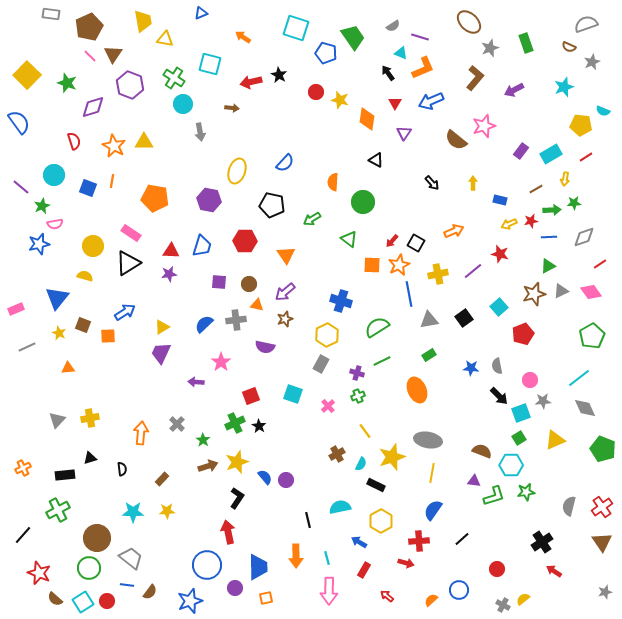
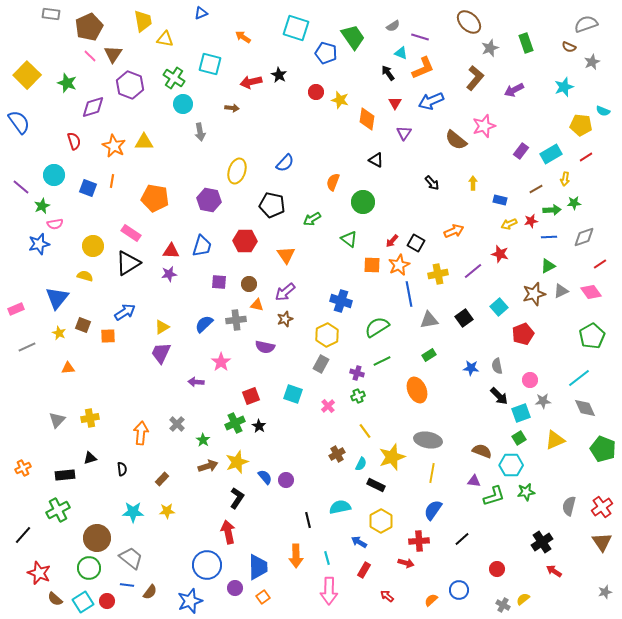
orange semicircle at (333, 182): rotated 18 degrees clockwise
orange square at (266, 598): moved 3 px left, 1 px up; rotated 24 degrees counterclockwise
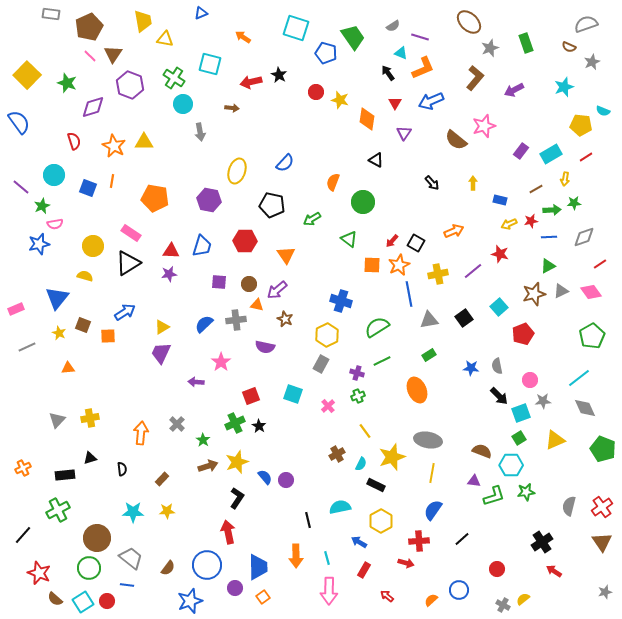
purple arrow at (285, 292): moved 8 px left, 2 px up
brown star at (285, 319): rotated 28 degrees counterclockwise
brown semicircle at (150, 592): moved 18 px right, 24 px up
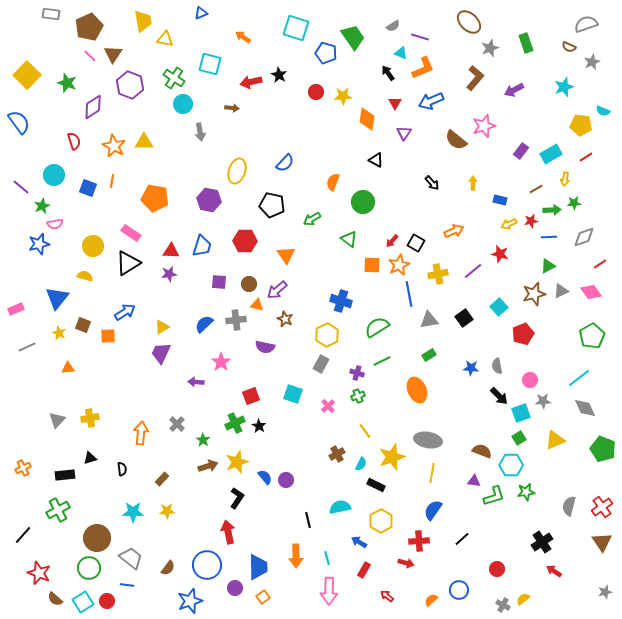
yellow star at (340, 100): moved 3 px right, 4 px up; rotated 18 degrees counterclockwise
purple diamond at (93, 107): rotated 15 degrees counterclockwise
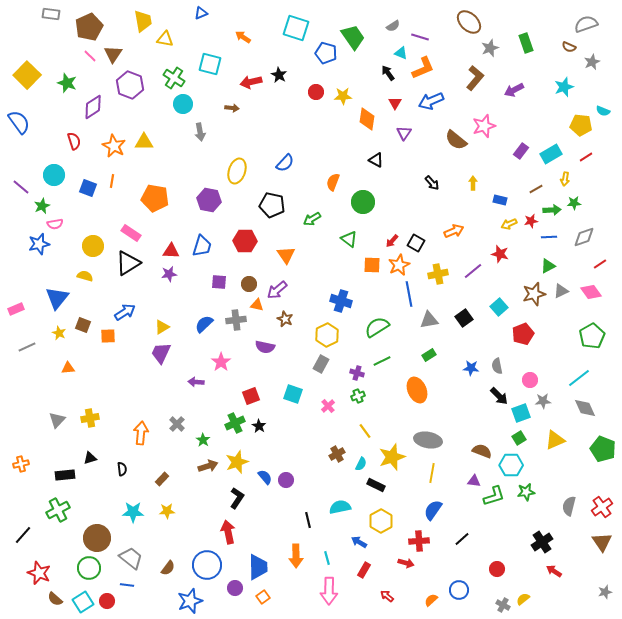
orange cross at (23, 468): moved 2 px left, 4 px up; rotated 14 degrees clockwise
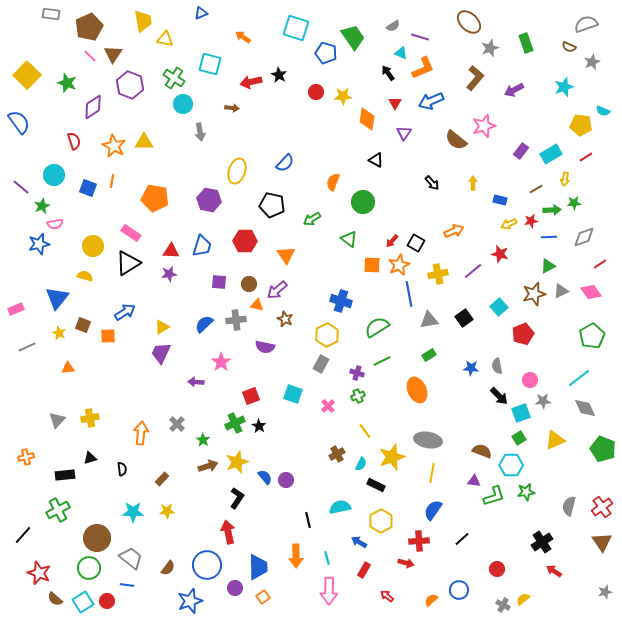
orange cross at (21, 464): moved 5 px right, 7 px up
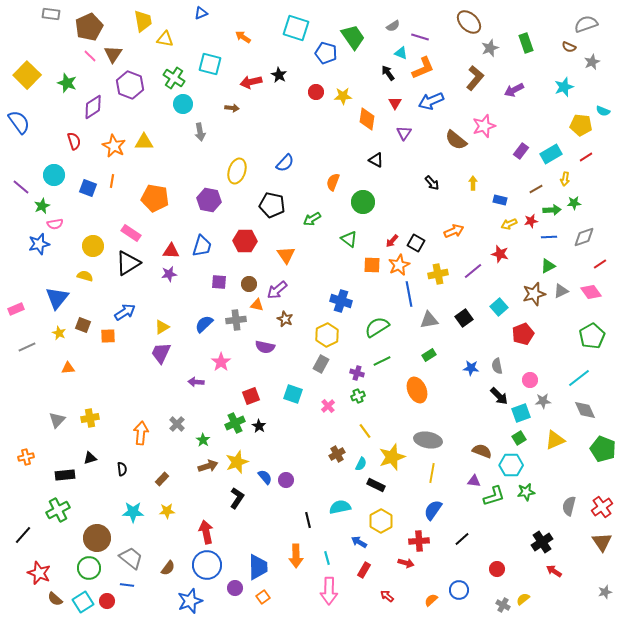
gray diamond at (585, 408): moved 2 px down
red arrow at (228, 532): moved 22 px left
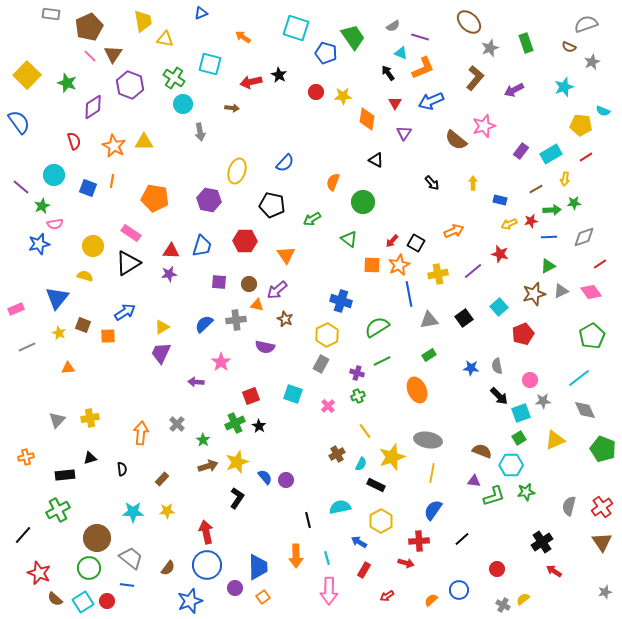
red arrow at (387, 596): rotated 72 degrees counterclockwise
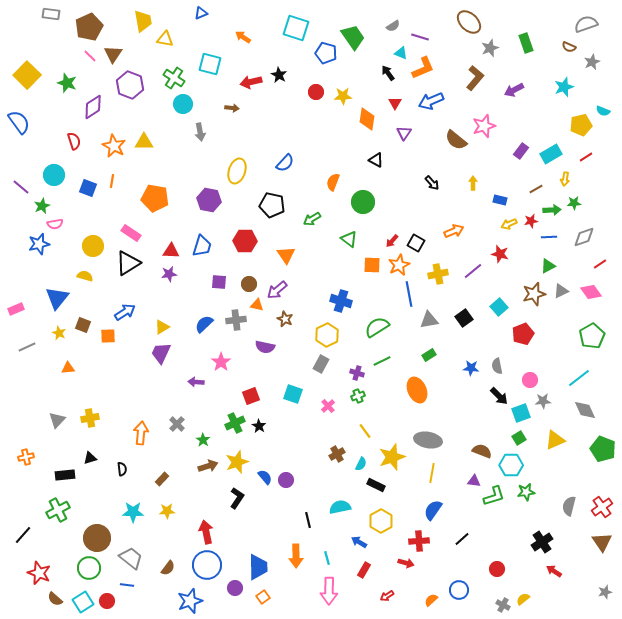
yellow pentagon at (581, 125): rotated 20 degrees counterclockwise
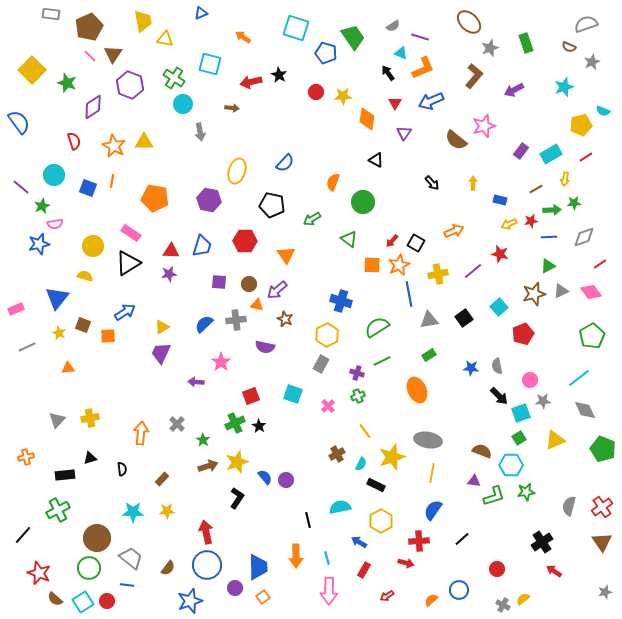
yellow square at (27, 75): moved 5 px right, 5 px up
brown L-shape at (475, 78): moved 1 px left, 2 px up
